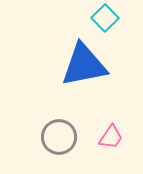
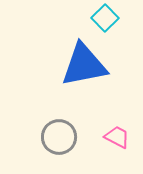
pink trapezoid: moved 6 px right; rotated 96 degrees counterclockwise
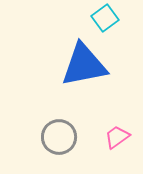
cyan square: rotated 8 degrees clockwise
pink trapezoid: rotated 64 degrees counterclockwise
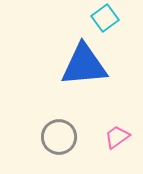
blue triangle: rotated 6 degrees clockwise
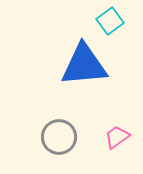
cyan square: moved 5 px right, 3 px down
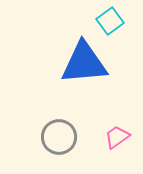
blue triangle: moved 2 px up
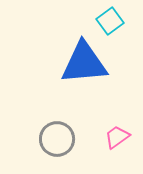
gray circle: moved 2 px left, 2 px down
